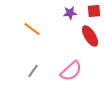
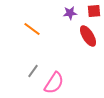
red ellipse: moved 2 px left
pink semicircle: moved 17 px left, 12 px down; rotated 15 degrees counterclockwise
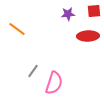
purple star: moved 2 px left, 1 px down
orange line: moved 15 px left
red ellipse: rotated 60 degrees counterclockwise
pink semicircle: rotated 15 degrees counterclockwise
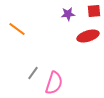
red ellipse: rotated 15 degrees counterclockwise
gray line: moved 2 px down
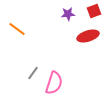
red square: rotated 16 degrees counterclockwise
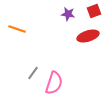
purple star: rotated 16 degrees clockwise
orange line: rotated 18 degrees counterclockwise
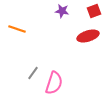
purple star: moved 6 px left, 3 px up
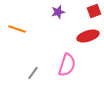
purple star: moved 4 px left, 1 px down; rotated 24 degrees counterclockwise
pink semicircle: moved 13 px right, 18 px up
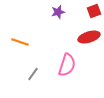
orange line: moved 3 px right, 13 px down
red ellipse: moved 1 px right, 1 px down
gray line: moved 1 px down
